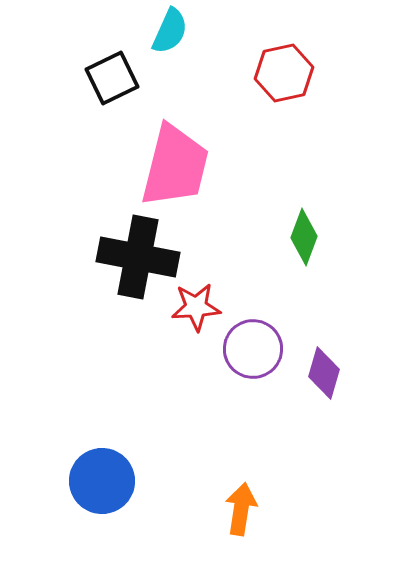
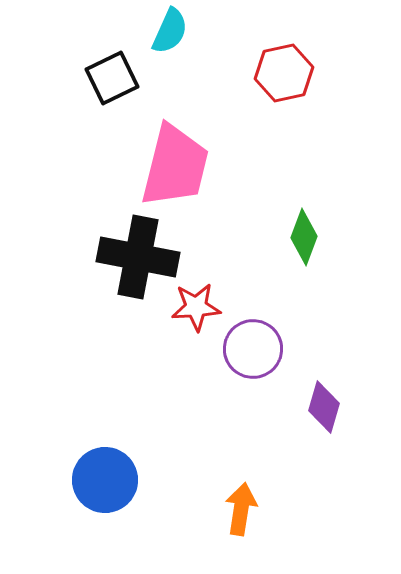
purple diamond: moved 34 px down
blue circle: moved 3 px right, 1 px up
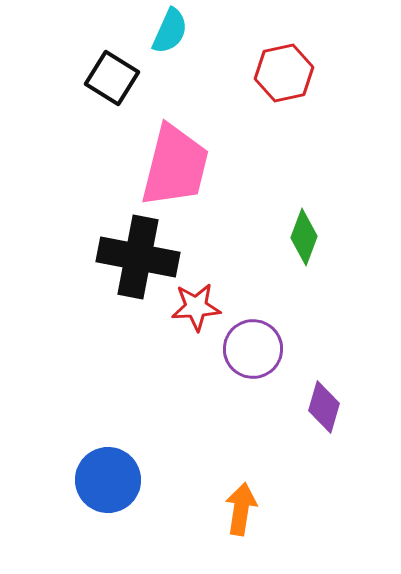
black square: rotated 32 degrees counterclockwise
blue circle: moved 3 px right
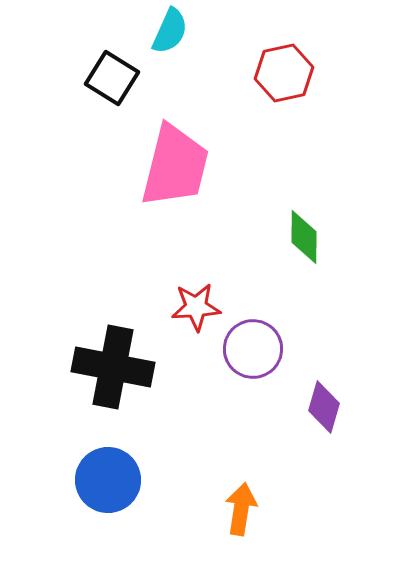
green diamond: rotated 20 degrees counterclockwise
black cross: moved 25 px left, 110 px down
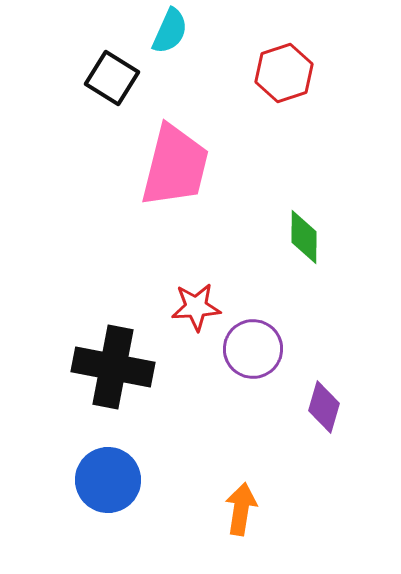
red hexagon: rotated 6 degrees counterclockwise
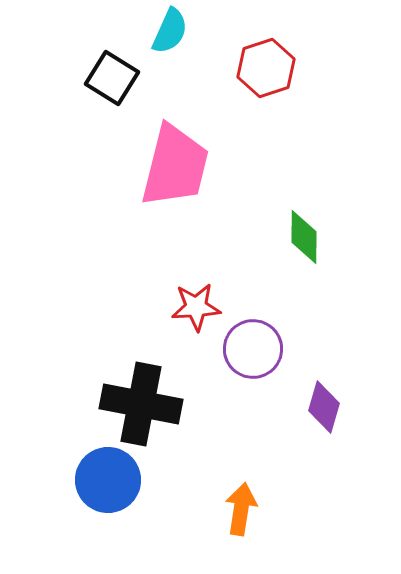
red hexagon: moved 18 px left, 5 px up
black cross: moved 28 px right, 37 px down
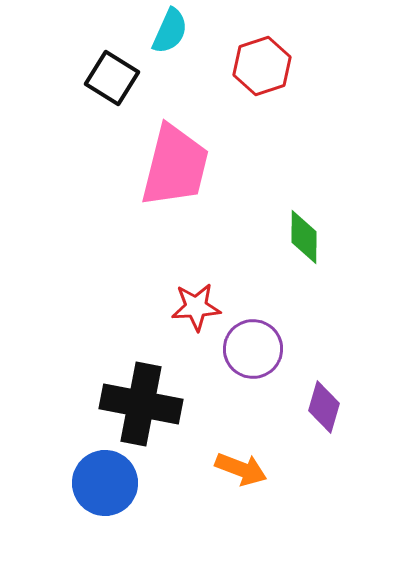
red hexagon: moved 4 px left, 2 px up
blue circle: moved 3 px left, 3 px down
orange arrow: moved 40 px up; rotated 102 degrees clockwise
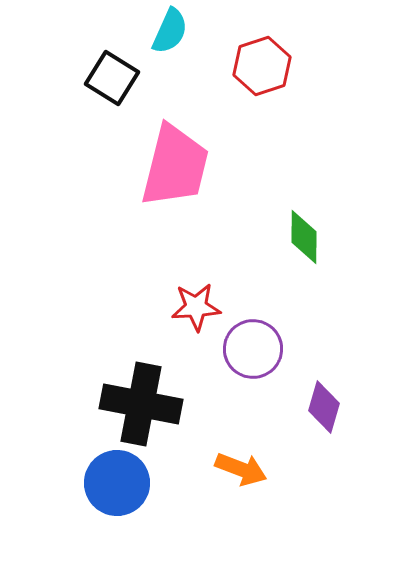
blue circle: moved 12 px right
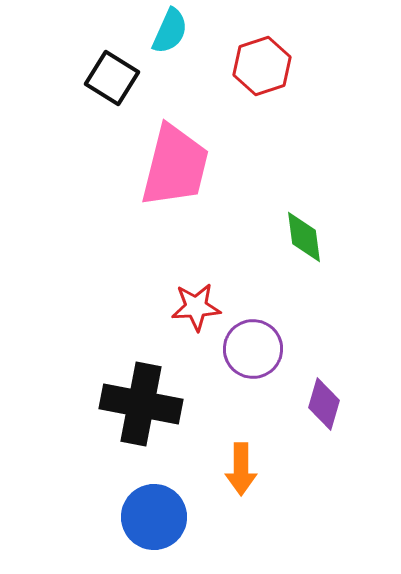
green diamond: rotated 8 degrees counterclockwise
purple diamond: moved 3 px up
orange arrow: rotated 69 degrees clockwise
blue circle: moved 37 px right, 34 px down
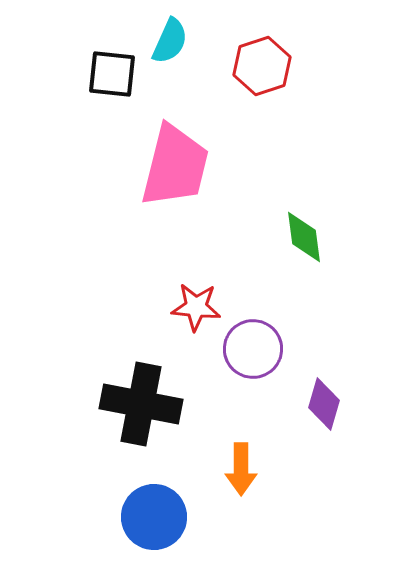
cyan semicircle: moved 10 px down
black square: moved 4 px up; rotated 26 degrees counterclockwise
red star: rotated 9 degrees clockwise
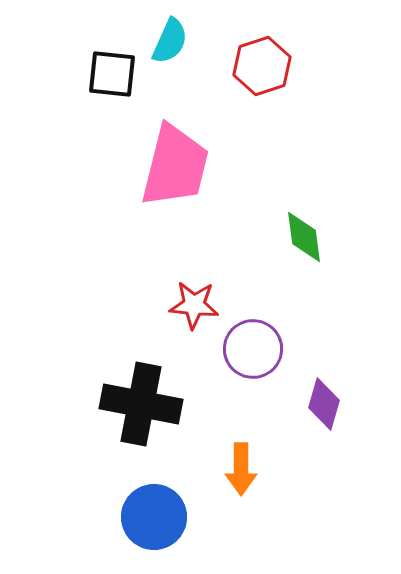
red star: moved 2 px left, 2 px up
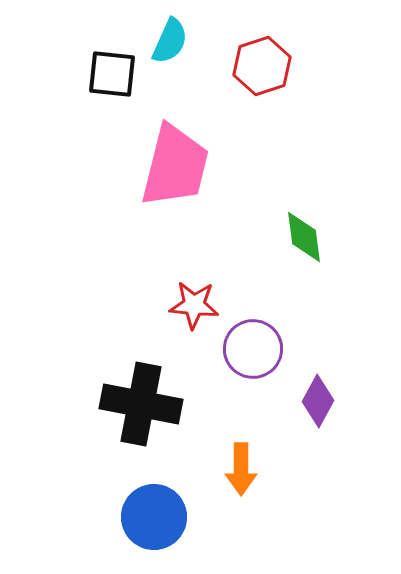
purple diamond: moved 6 px left, 3 px up; rotated 12 degrees clockwise
